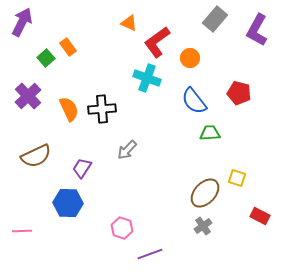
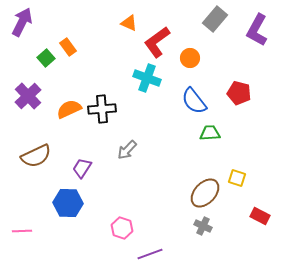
orange semicircle: rotated 90 degrees counterclockwise
gray cross: rotated 30 degrees counterclockwise
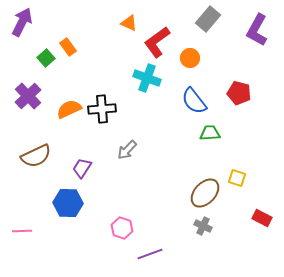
gray rectangle: moved 7 px left
red rectangle: moved 2 px right, 2 px down
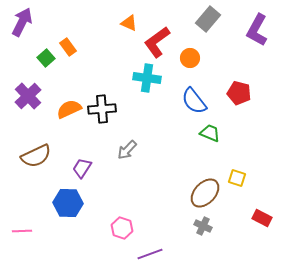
cyan cross: rotated 12 degrees counterclockwise
green trapezoid: rotated 25 degrees clockwise
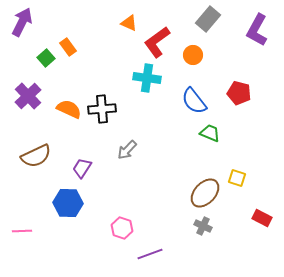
orange circle: moved 3 px right, 3 px up
orange semicircle: rotated 50 degrees clockwise
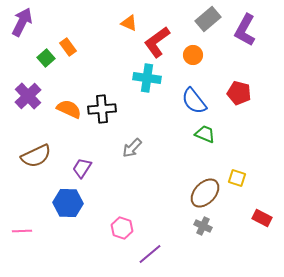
gray rectangle: rotated 10 degrees clockwise
purple L-shape: moved 12 px left
green trapezoid: moved 5 px left, 1 px down
gray arrow: moved 5 px right, 2 px up
purple line: rotated 20 degrees counterclockwise
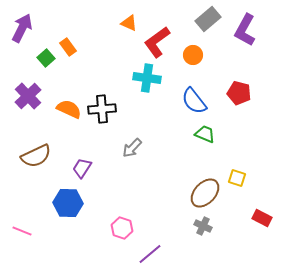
purple arrow: moved 6 px down
pink line: rotated 24 degrees clockwise
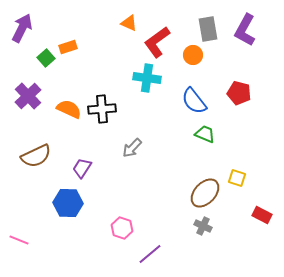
gray rectangle: moved 10 px down; rotated 60 degrees counterclockwise
orange rectangle: rotated 72 degrees counterclockwise
red rectangle: moved 3 px up
pink line: moved 3 px left, 9 px down
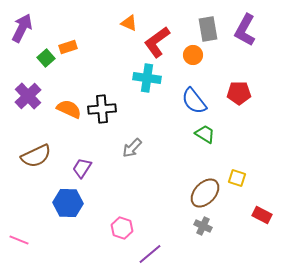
red pentagon: rotated 15 degrees counterclockwise
green trapezoid: rotated 10 degrees clockwise
